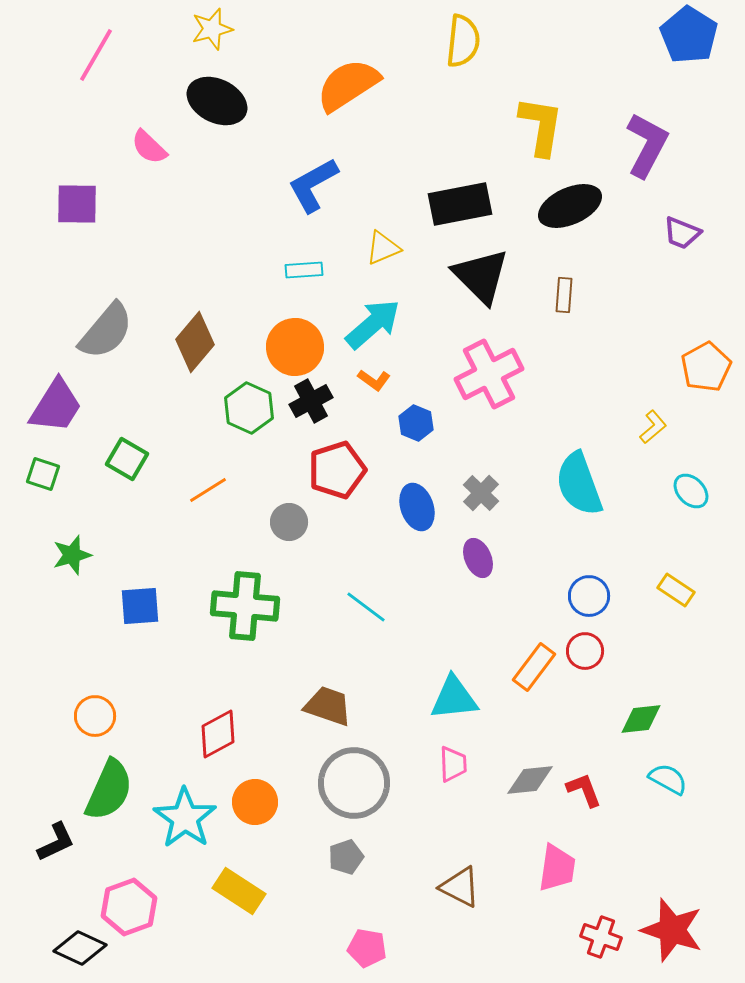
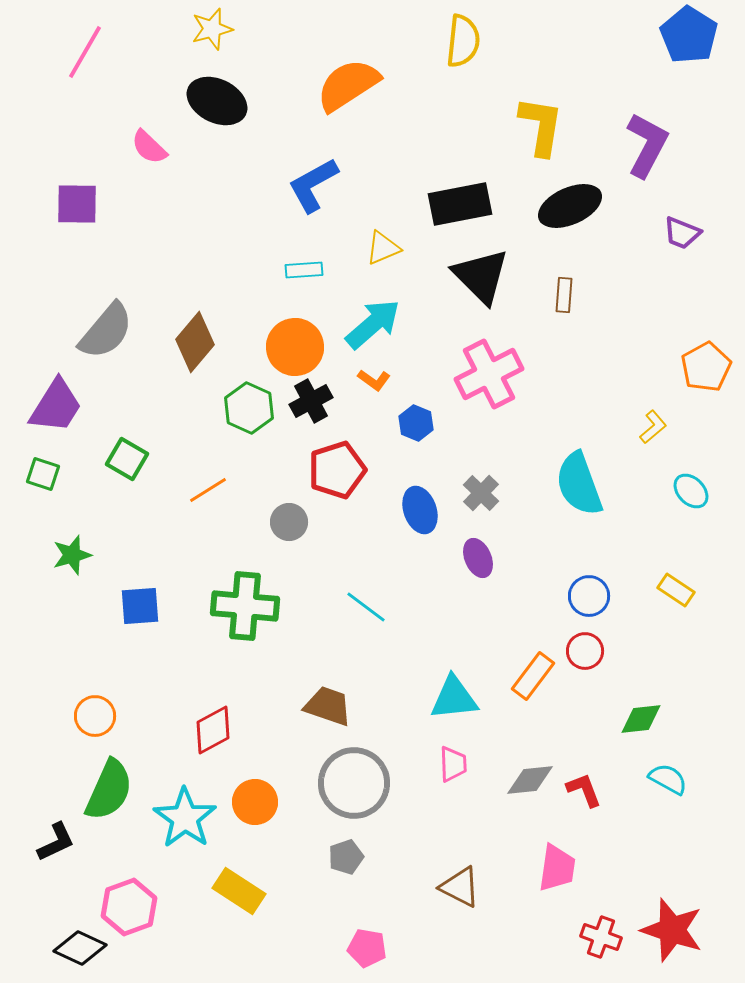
pink line at (96, 55): moved 11 px left, 3 px up
blue ellipse at (417, 507): moved 3 px right, 3 px down
orange rectangle at (534, 667): moved 1 px left, 9 px down
red diamond at (218, 734): moved 5 px left, 4 px up
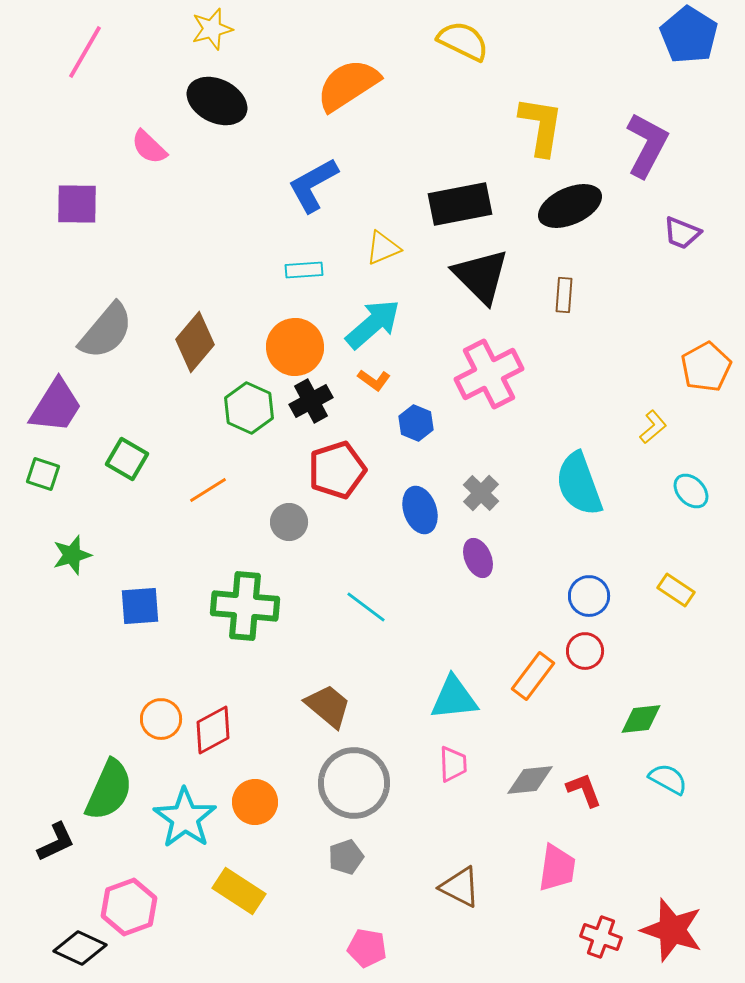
yellow semicircle at (463, 41): rotated 70 degrees counterclockwise
brown trapezoid at (328, 706): rotated 21 degrees clockwise
orange circle at (95, 716): moved 66 px right, 3 px down
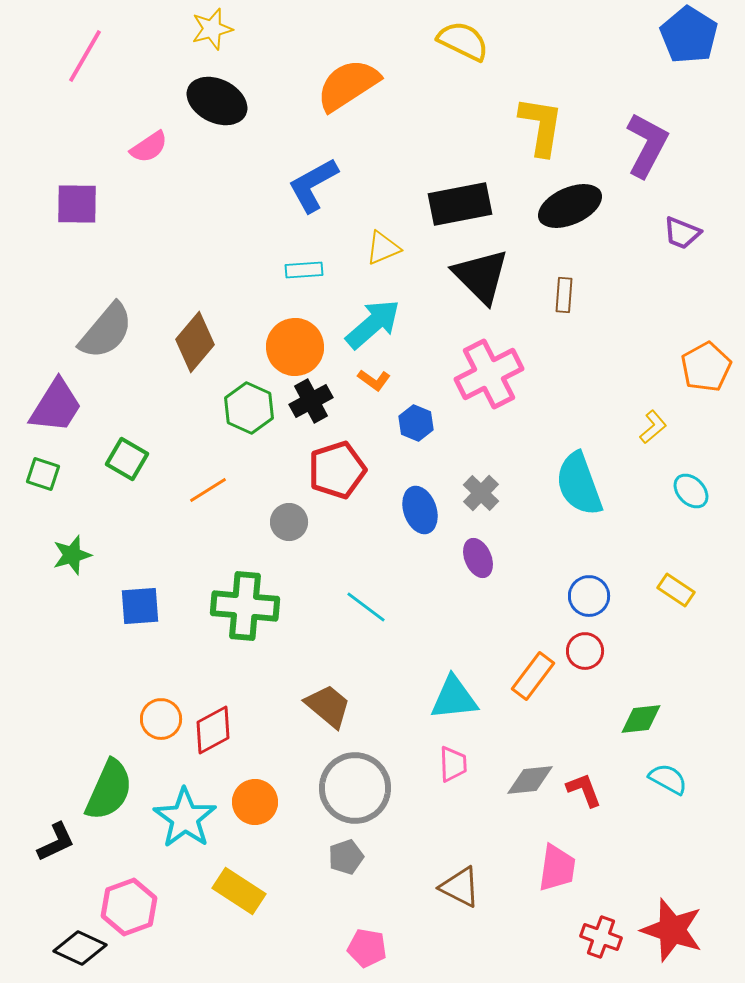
pink line at (85, 52): moved 4 px down
pink semicircle at (149, 147): rotated 78 degrees counterclockwise
gray circle at (354, 783): moved 1 px right, 5 px down
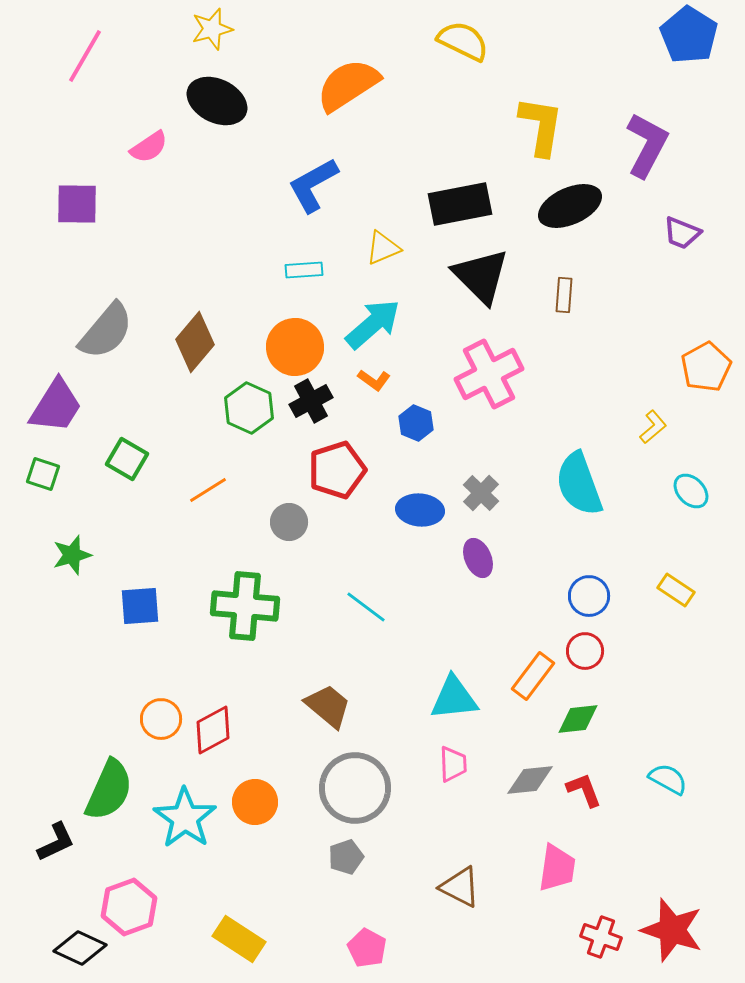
blue ellipse at (420, 510): rotated 66 degrees counterclockwise
green diamond at (641, 719): moved 63 px left
yellow rectangle at (239, 891): moved 48 px down
pink pentagon at (367, 948): rotated 18 degrees clockwise
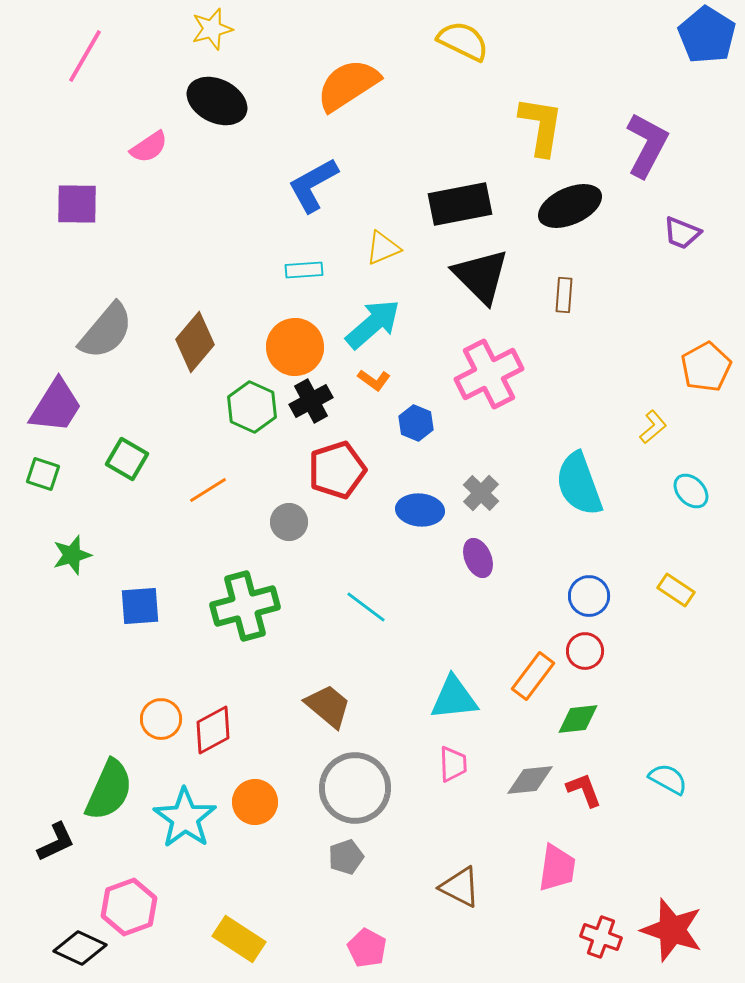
blue pentagon at (689, 35): moved 18 px right
green hexagon at (249, 408): moved 3 px right, 1 px up
green cross at (245, 606): rotated 20 degrees counterclockwise
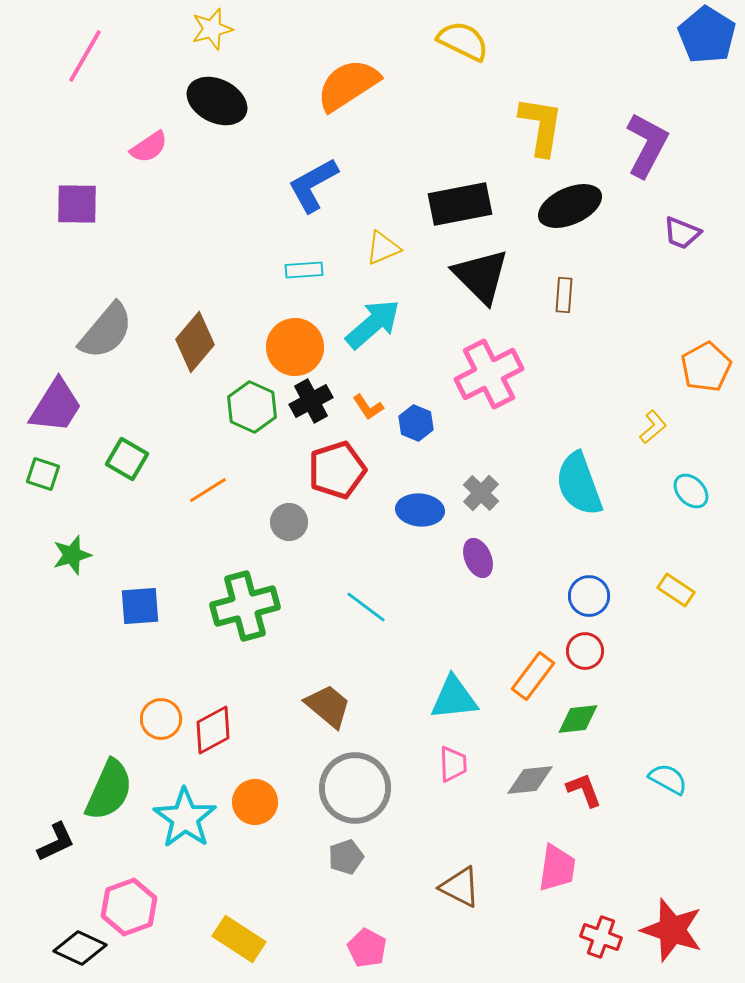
orange L-shape at (374, 380): moved 6 px left, 27 px down; rotated 20 degrees clockwise
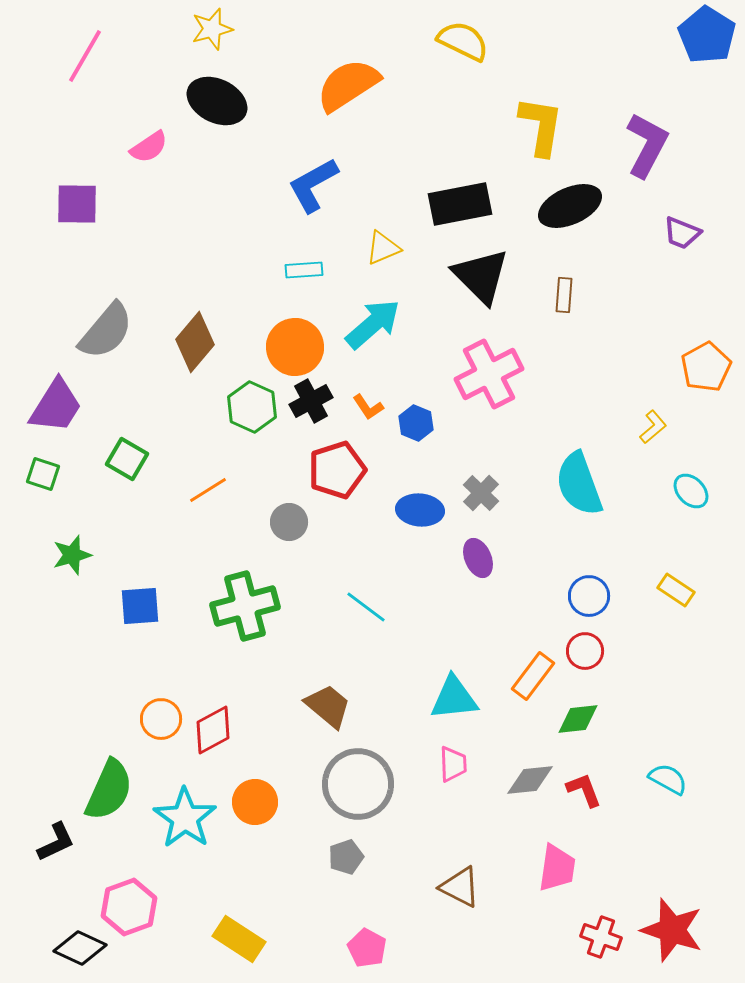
gray circle at (355, 788): moved 3 px right, 4 px up
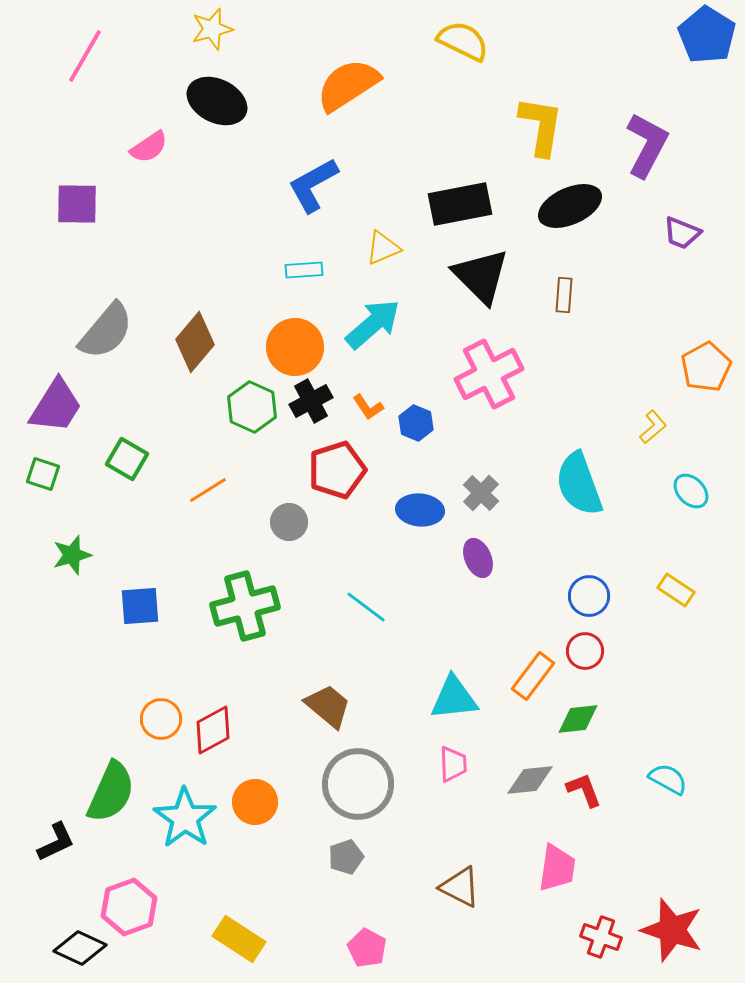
green semicircle at (109, 790): moved 2 px right, 2 px down
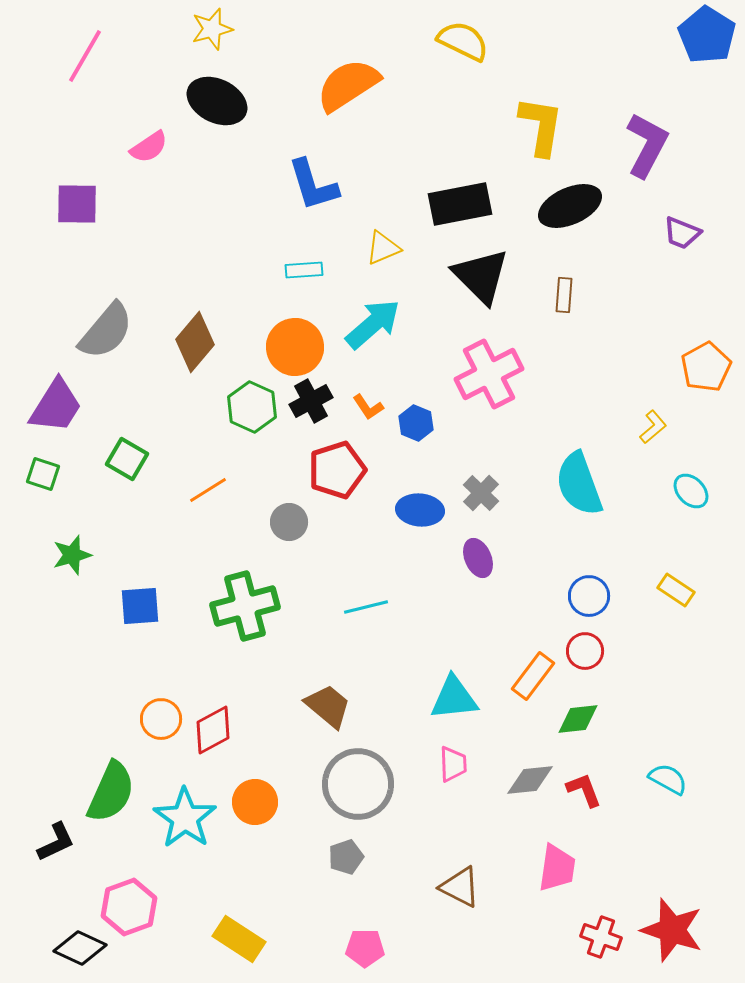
blue L-shape at (313, 185): rotated 78 degrees counterclockwise
cyan line at (366, 607): rotated 51 degrees counterclockwise
pink pentagon at (367, 948): moved 2 px left; rotated 27 degrees counterclockwise
